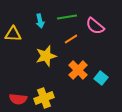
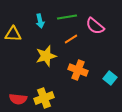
orange cross: rotated 24 degrees counterclockwise
cyan square: moved 9 px right
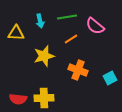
yellow triangle: moved 3 px right, 1 px up
yellow star: moved 2 px left
cyan square: rotated 24 degrees clockwise
yellow cross: rotated 18 degrees clockwise
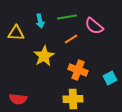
pink semicircle: moved 1 px left
yellow star: rotated 15 degrees counterclockwise
yellow cross: moved 29 px right, 1 px down
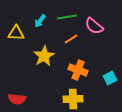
cyan arrow: rotated 48 degrees clockwise
red semicircle: moved 1 px left
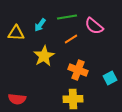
cyan arrow: moved 4 px down
